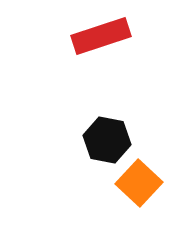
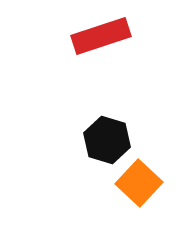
black hexagon: rotated 6 degrees clockwise
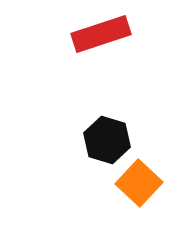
red rectangle: moved 2 px up
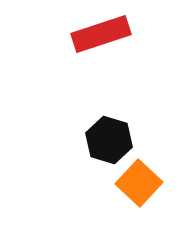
black hexagon: moved 2 px right
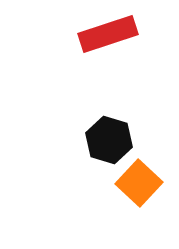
red rectangle: moved 7 px right
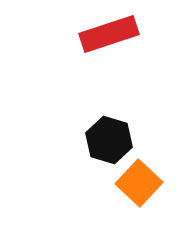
red rectangle: moved 1 px right
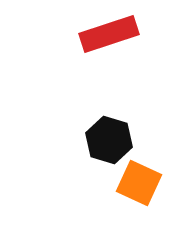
orange square: rotated 18 degrees counterclockwise
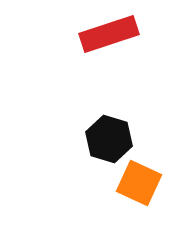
black hexagon: moved 1 px up
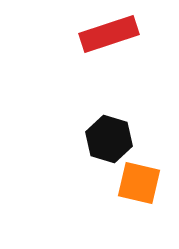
orange square: rotated 12 degrees counterclockwise
